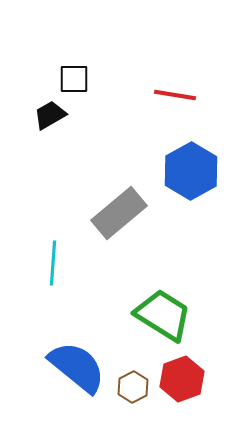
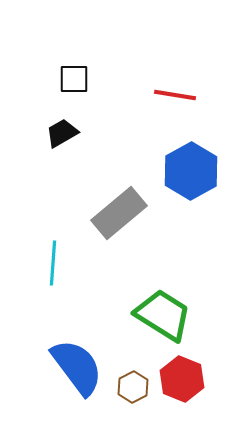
black trapezoid: moved 12 px right, 18 px down
blue semicircle: rotated 14 degrees clockwise
red hexagon: rotated 18 degrees counterclockwise
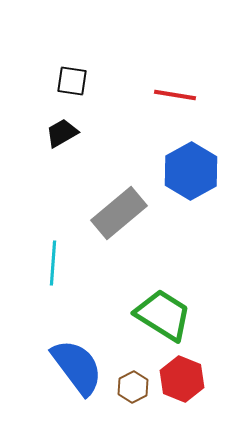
black square: moved 2 px left, 2 px down; rotated 8 degrees clockwise
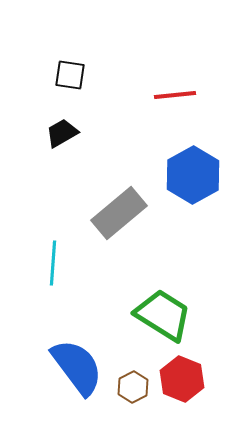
black square: moved 2 px left, 6 px up
red line: rotated 15 degrees counterclockwise
blue hexagon: moved 2 px right, 4 px down
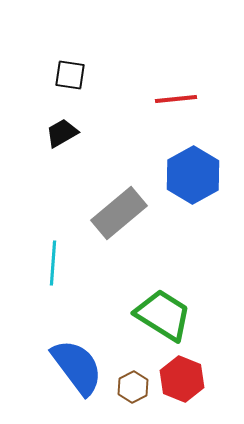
red line: moved 1 px right, 4 px down
